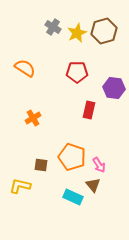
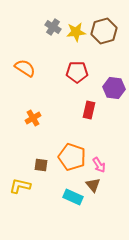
yellow star: moved 1 px left, 1 px up; rotated 18 degrees clockwise
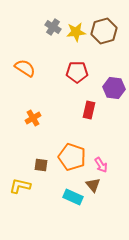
pink arrow: moved 2 px right
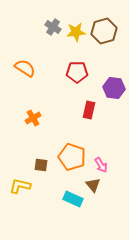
cyan rectangle: moved 2 px down
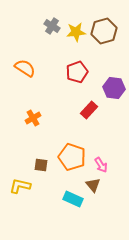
gray cross: moved 1 px left, 1 px up
red pentagon: rotated 20 degrees counterclockwise
red rectangle: rotated 30 degrees clockwise
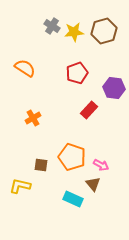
yellow star: moved 2 px left
red pentagon: moved 1 px down
pink arrow: rotated 28 degrees counterclockwise
brown triangle: moved 1 px up
